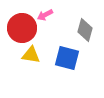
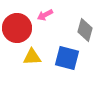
red circle: moved 5 px left
yellow triangle: moved 1 px right, 2 px down; rotated 12 degrees counterclockwise
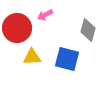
gray diamond: moved 3 px right
blue square: moved 1 px down
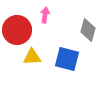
pink arrow: rotated 126 degrees clockwise
red circle: moved 2 px down
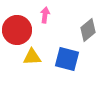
gray diamond: rotated 35 degrees clockwise
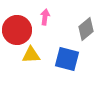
pink arrow: moved 2 px down
gray diamond: moved 2 px left, 1 px up
yellow triangle: moved 1 px left, 2 px up
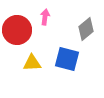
yellow triangle: moved 1 px right, 8 px down
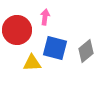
gray diamond: moved 22 px down
blue square: moved 12 px left, 11 px up
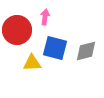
gray diamond: rotated 25 degrees clockwise
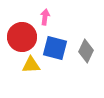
red circle: moved 5 px right, 7 px down
gray diamond: rotated 50 degrees counterclockwise
yellow triangle: moved 1 px left, 2 px down
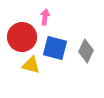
yellow triangle: rotated 18 degrees clockwise
